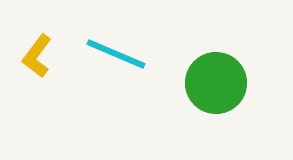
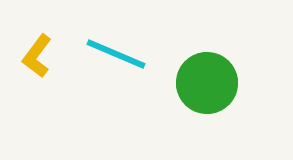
green circle: moved 9 px left
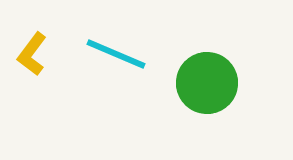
yellow L-shape: moved 5 px left, 2 px up
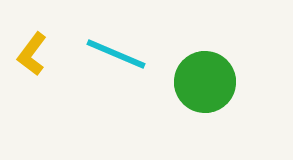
green circle: moved 2 px left, 1 px up
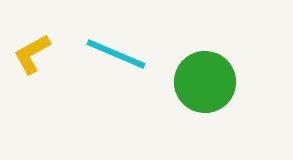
yellow L-shape: rotated 24 degrees clockwise
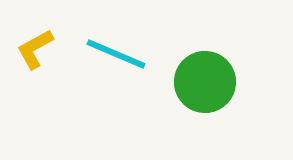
yellow L-shape: moved 3 px right, 5 px up
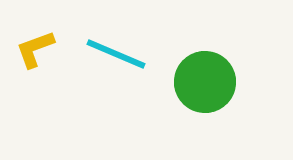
yellow L-shape: rotated 9 degrees clockwise
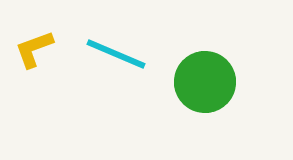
yellow L-shape: moved 1 px left
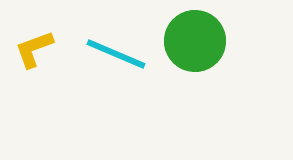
green circle: moved 10 px left, 41 px up
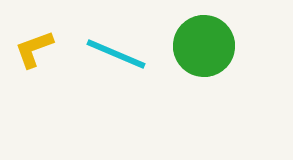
green circle: moved 9 px right, 5 px down
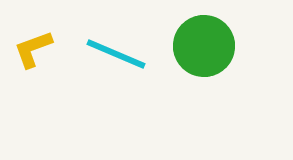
yellow L-shape: moved 1 px left
